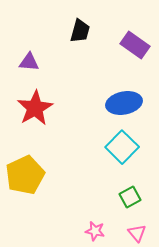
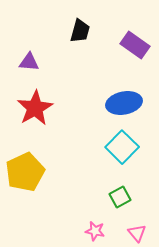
yellow pentagon: moved 3 px up
green square: moved 10 px left
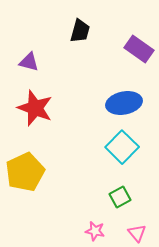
purple rectangle: moved 4 px right, 4 px down
purple triangle: rotated 10 degrees clockwise
red star: rotated 21 degrees counterclockwise
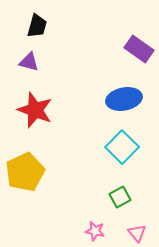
black trapezoid: moved 43 px left, 5 px up
blue ellipse: moved 4 px up
red star: moved 2 px down
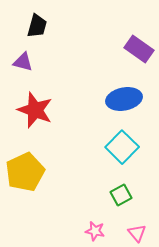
purple triangle: moved 6 px left
green square: moved 1 px right, 2 px up
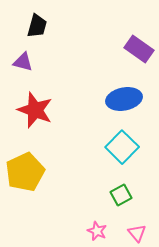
pink star: moved 2 px right; rotated 12 degrees clockwise
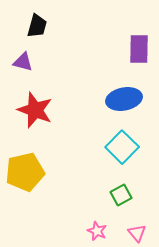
purple rectangle: rotated 56 degrees clockwise
yellow pentagon: rotated 12 degrees clockwise
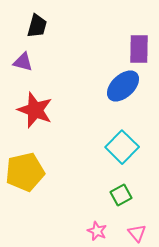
blue ellipse: moved 1 px left, 13 px up; rotated 32 degrees counterclockwise
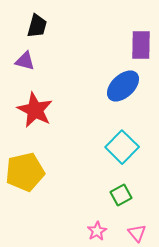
purple rectangle: moved 2 px right, 4 px up
purple triangle: moved 2 px right, 1 px up
red star: rotated 6 degrees clockwise
pink star: rotated 18 degrees clockwise
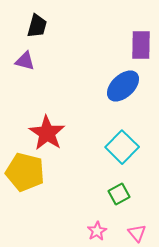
red star: moved 12 px right, 23 px down; rotated 6 degrees clockwise
yellow pentagon: rotated 27 degrees clockwise
green square: moved 2 px left, 1 px up
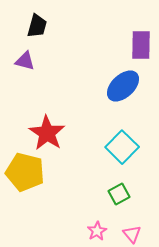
pink triangle: moved 5 px left, 1 px down
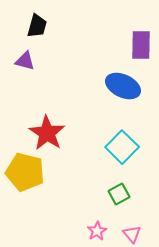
blue ellipse: rotated 68 degrees clockwise
